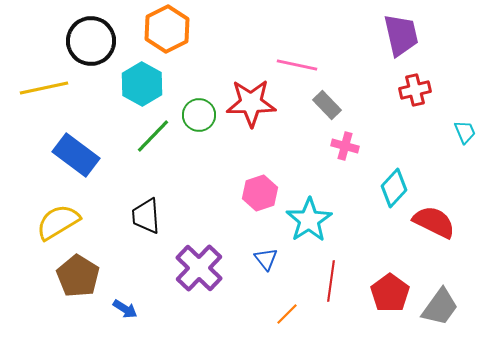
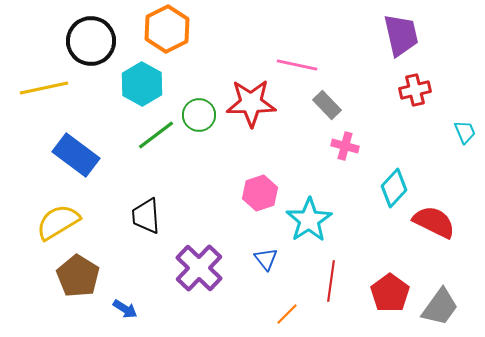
green line: moved 3 px right, 1 px up; rotated 9 degrees clockwise
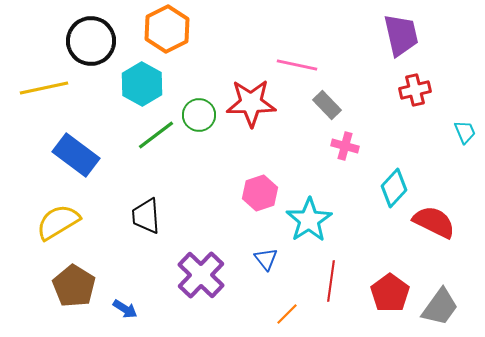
purple cross: moved 2 px right, 7 px down
brown pentagon: moved 4 px left, 10 px down
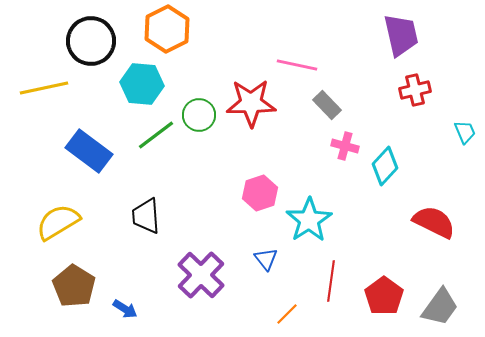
cyan hexagon: rotated 24 degrees counterclockwise
blue rectangle: moved 13 px right, 4 px up
cyan diamond: moved 9 px left, 22 px up
red pentagon: moved 6 px left, 3 px down
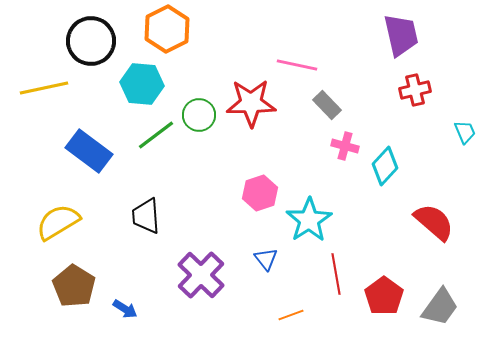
red semicircle: rotated 15 degrees clockwise
red line: moved 5 px right, 7 px up; rotated 18 degrees counterclockwise
orange line: moved 4 px right, 1 px down; rotated 25 degrees clockwise
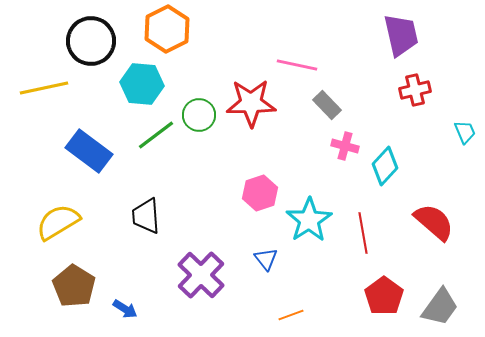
red line: moved 27 px right, 41 px up
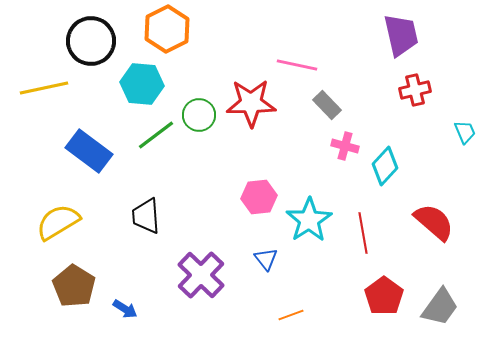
pink hexagon: moved 1 px left, 4 px down; rotated 12 degrees clockwise
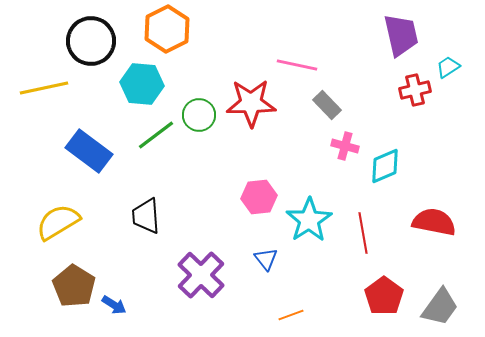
cyan trapezoid: moved 17 px left, 65 px up; rotated 100 degrees counterclockwise
cyan diamond: rotated 24 degrees clockwise
red semicircle: rotated 30 degrees counterclockwise
blue arrow: moved 11 px left, 4 px up
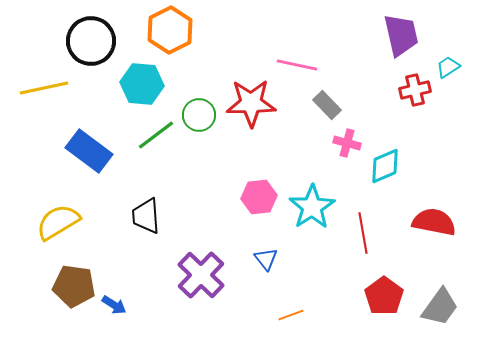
orange hexagon: moved 3 px right, 1 px down
pink cross: moved 2 px right, 3 px up
cyan star: moved 3 px right, 13 px up
brown pentagon: rotated 24 degrees counterclockwise
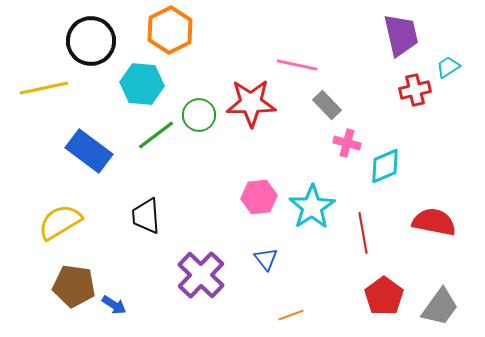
yellow semicircle: moved 2 px right
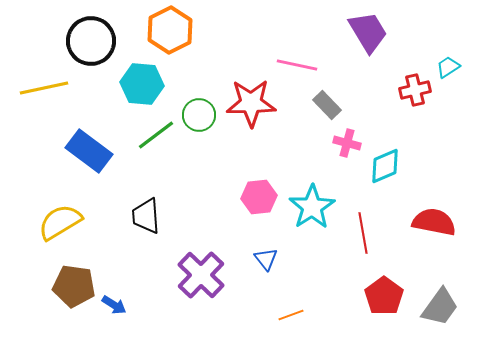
purple trapezoid: moved 33 px left, 3 px up; rotated 18 degrees counterclockwise
